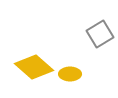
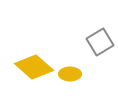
gray square: moved 8 px down
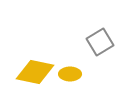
yellow diamond: moved 1 px right, 5 px down; rotated 30 degrees counterclockwise
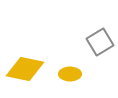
yellow diamond: moved 10 px left, 3 px up
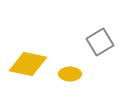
yellow diamond: moved 3 px right, 5 px up
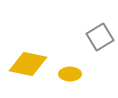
gray square: moved 5 px up
